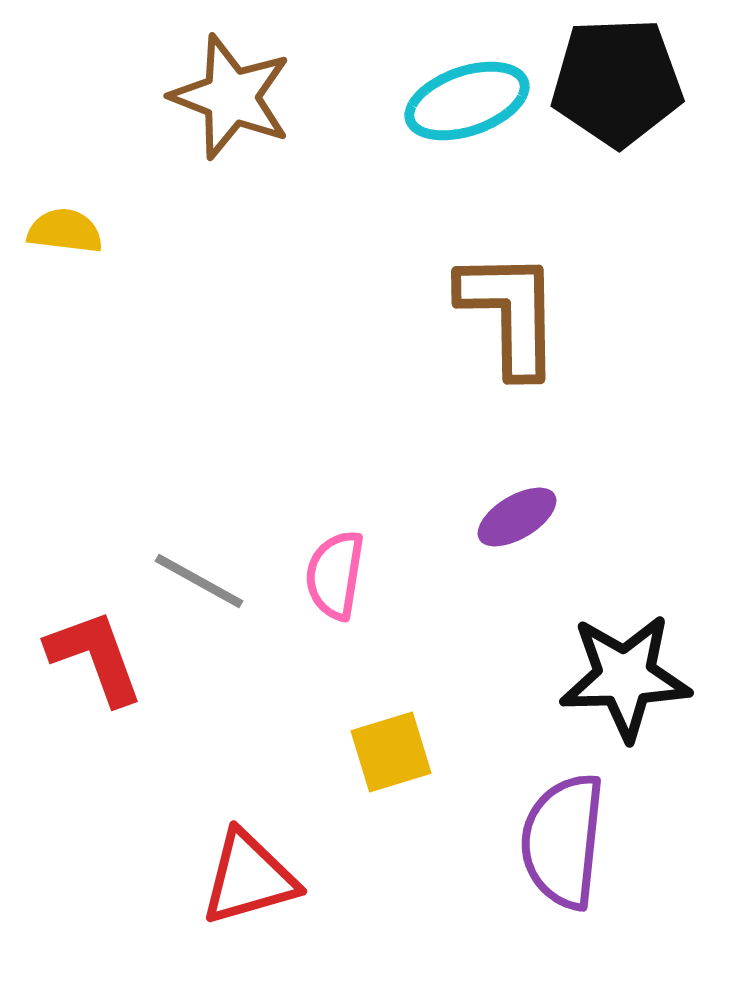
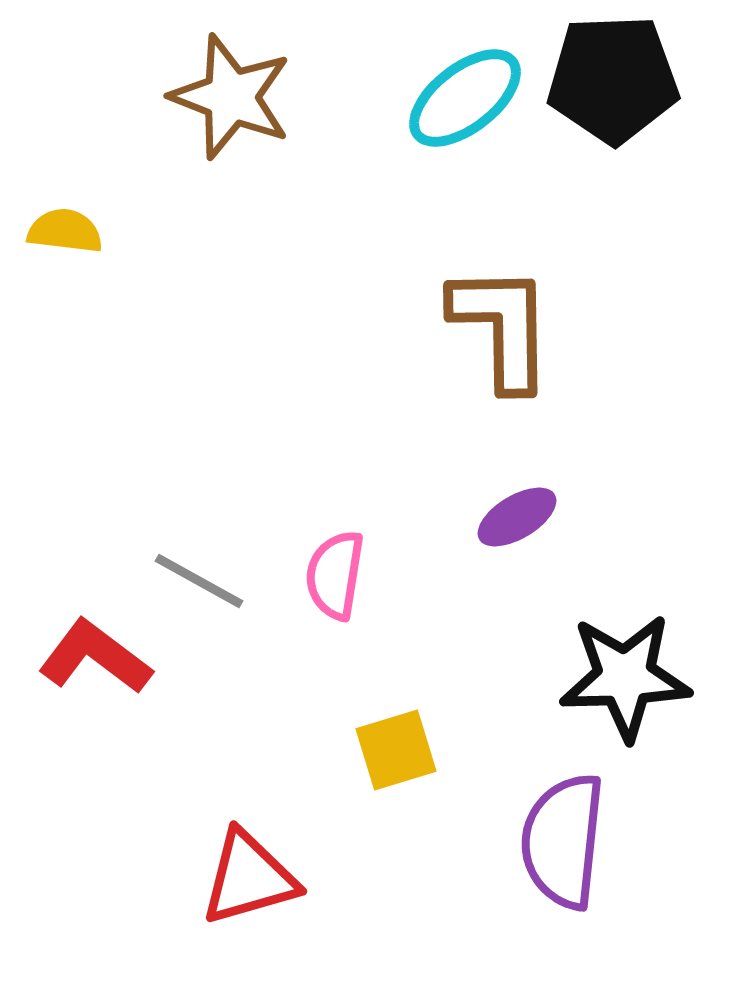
black pentagon: moved 4 px left, 3 px up
cyan ellipse: moved 2 px left, 3 px up; rotated 19 degrees counterclockwise
brown L-shape: moved 8 px left, 14 px down
red L-shape: rotated 33 degrees counterclockwise
yellow square: moved 5 px right, 2 px up
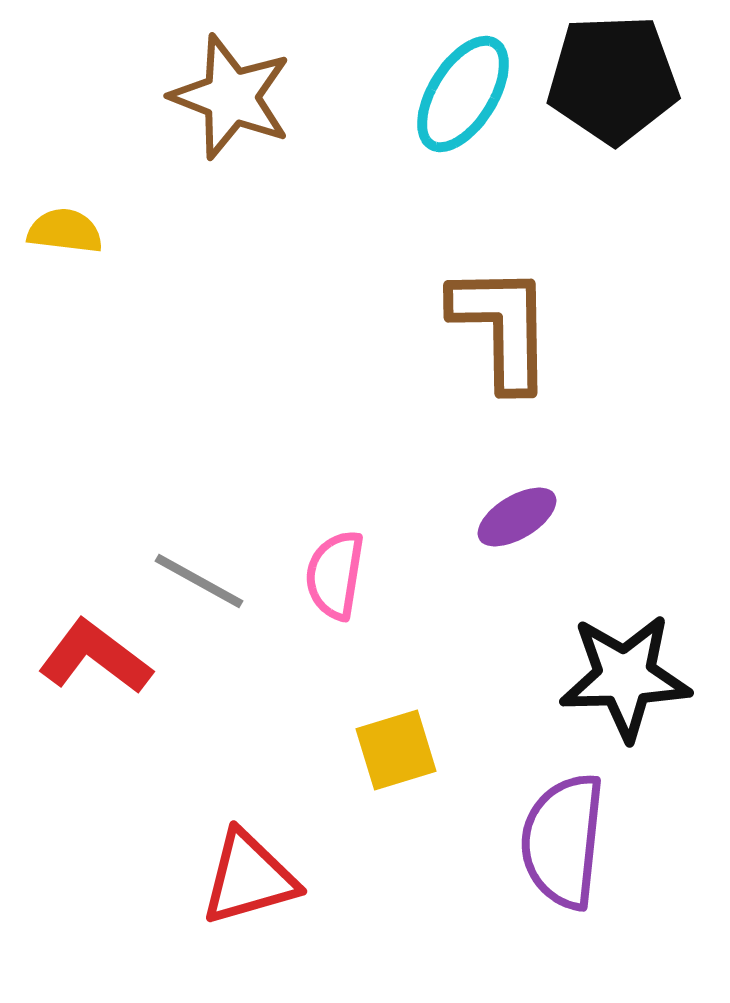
cyan ellipse: moved 2 px left, 4 px up; rotated 20 degrees counterclockwise
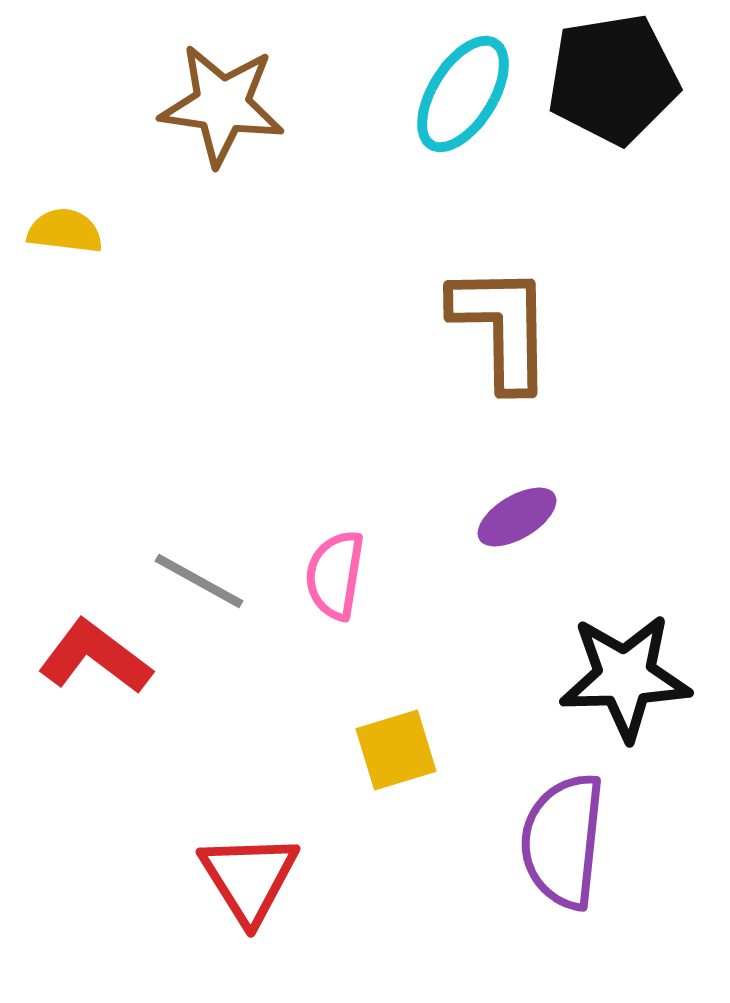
black pentagon: rotated 7 degrees counterclockwise
brown star: moved 9 px left, 8 px down; rotated 13 degrees counterclockwise
red triangle: rotated 46 degrees counterclockwise
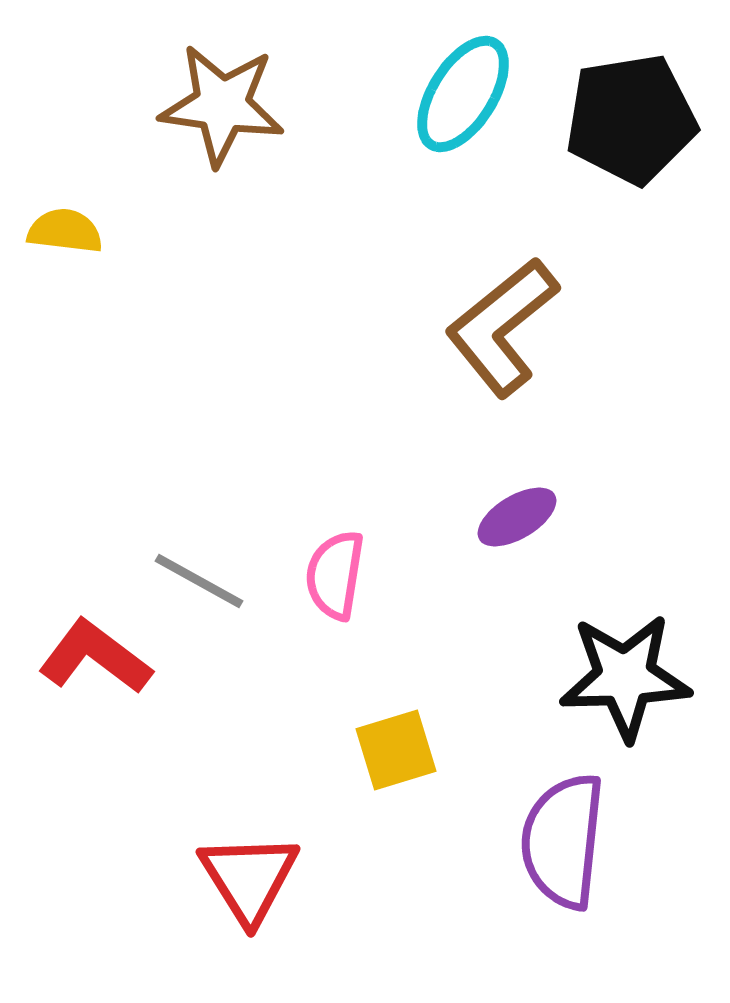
black pentagon: moved 18 px right, 40 px down
brown L-shape: rotated 128 degrees counterclockwise
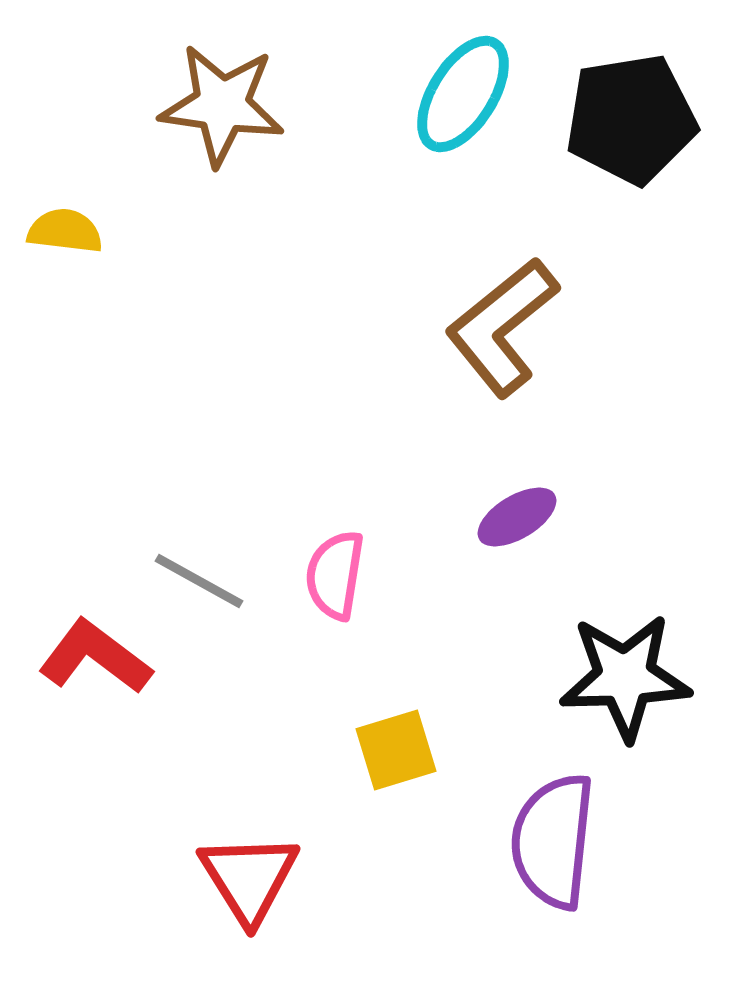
purple semicircle: moved 10 px left
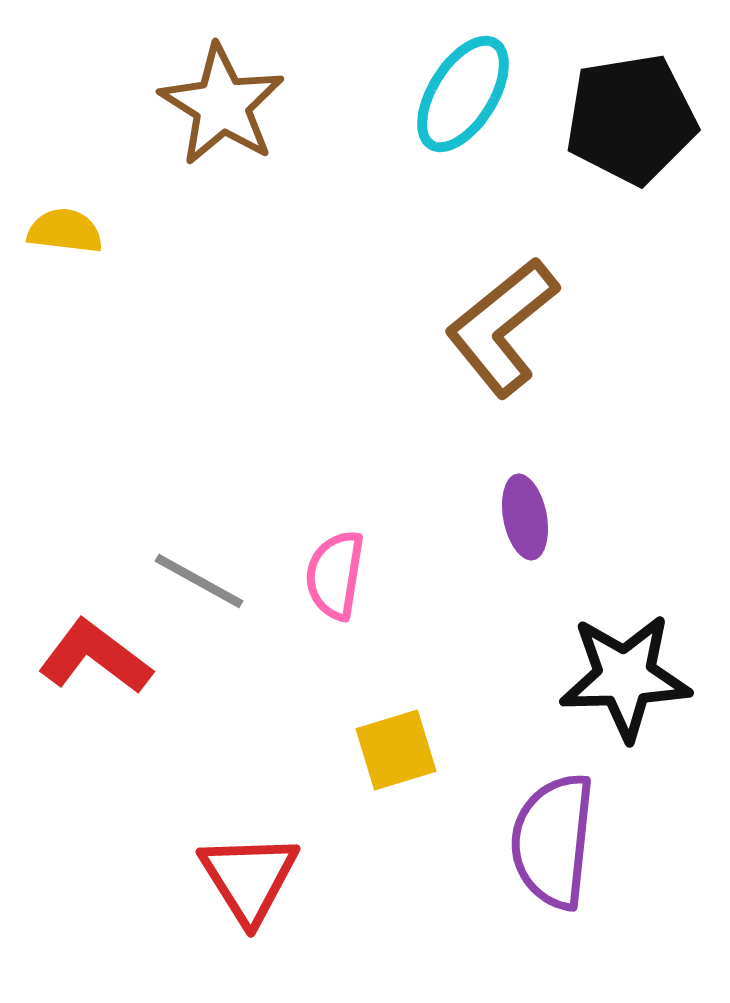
brown star: rotated 24 degrees clockwise
purple ellipse: moved 8 px right; rotated 70 degrees counterclockwise
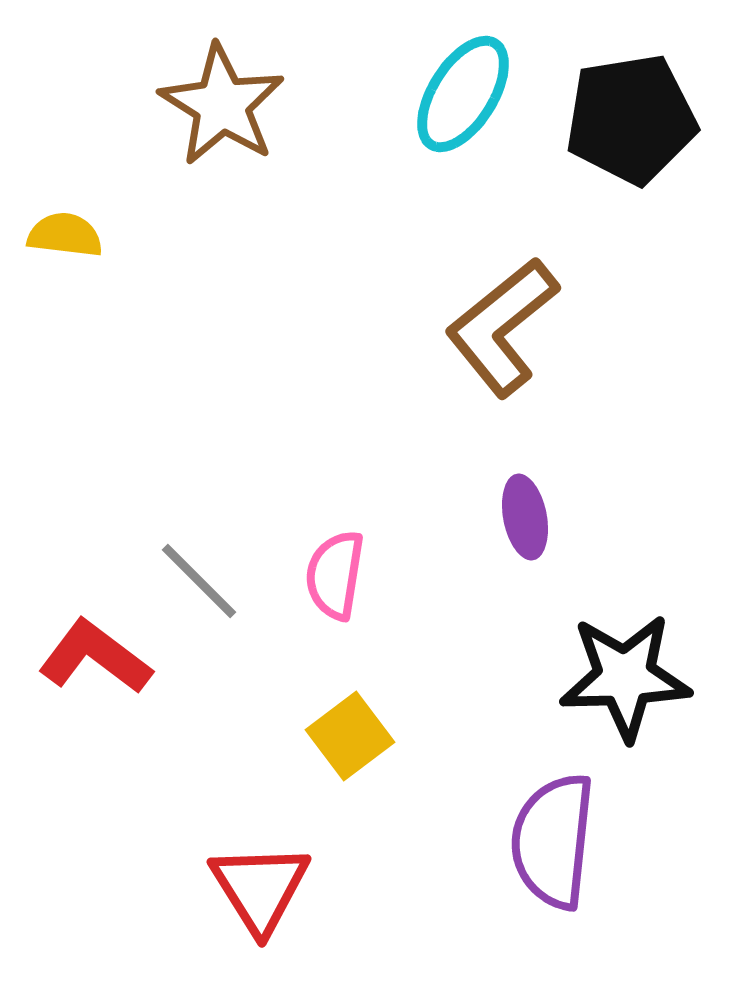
yellow semicircle: moved 4 px down
gray line: rotated 16 degrees clockwise
yellow square: moved 46 px left, 14 px up; rotated 20 degrees counterclockwise
red triangle: moved 11 px right, 10 px down
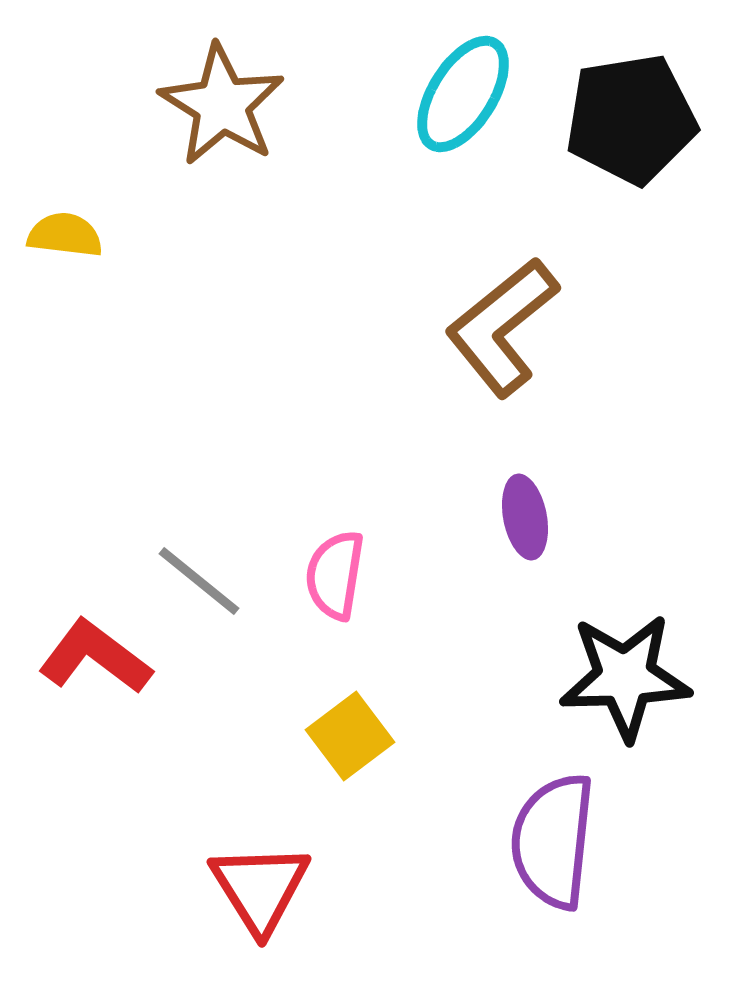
gray line: rotated 6 degrees counterclockwise
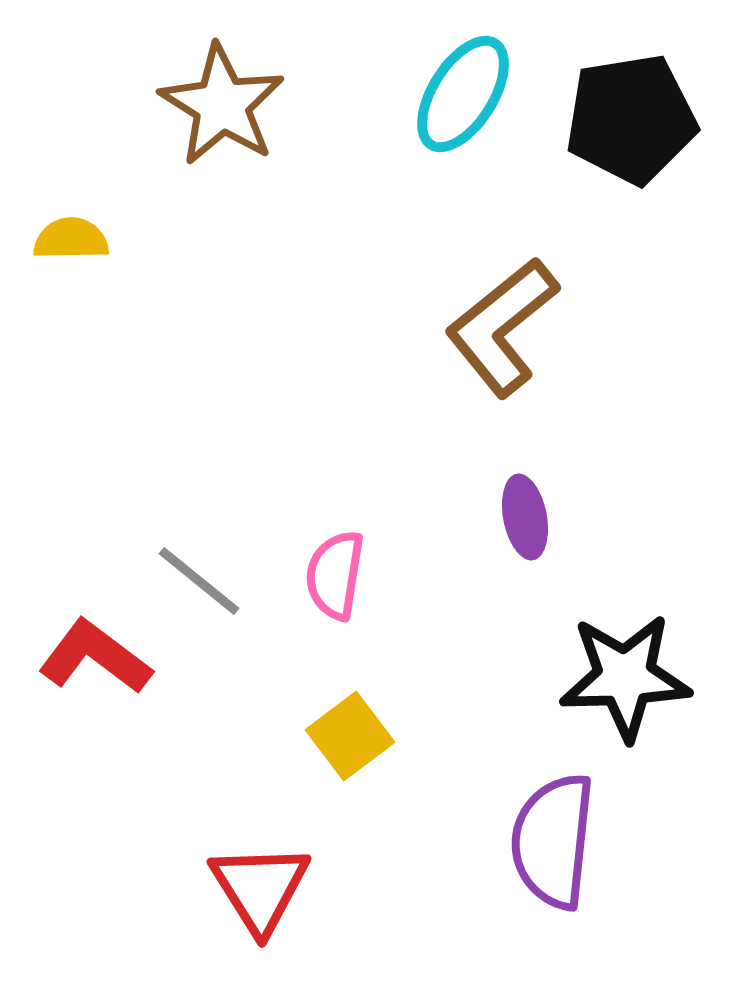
yellow semicircle: moved 6 px right, 4 px down; rotated 8 degrees counterclockwise
